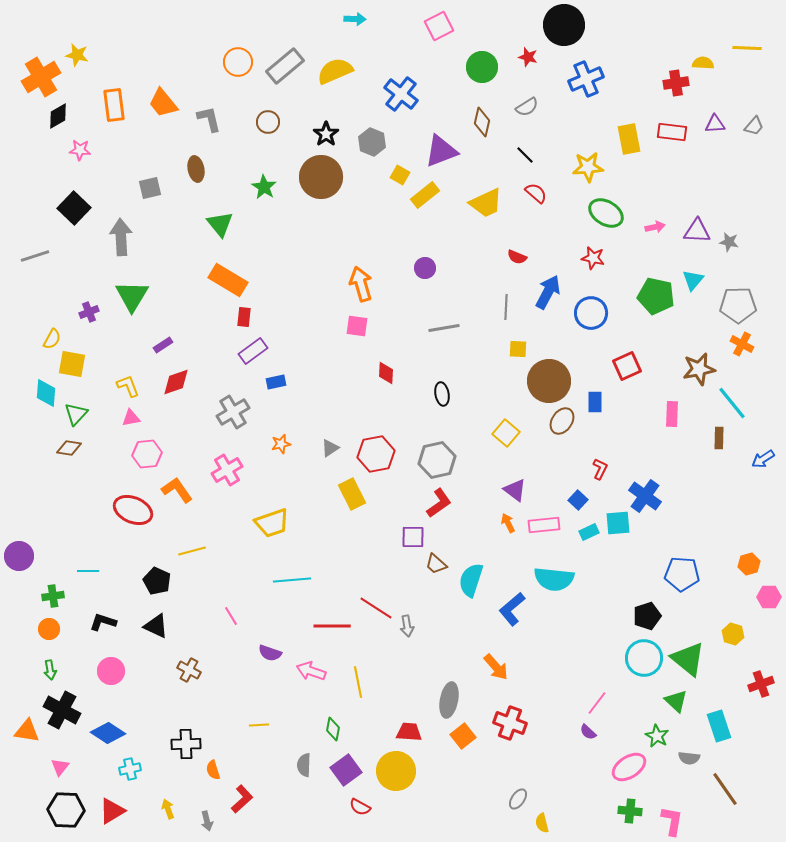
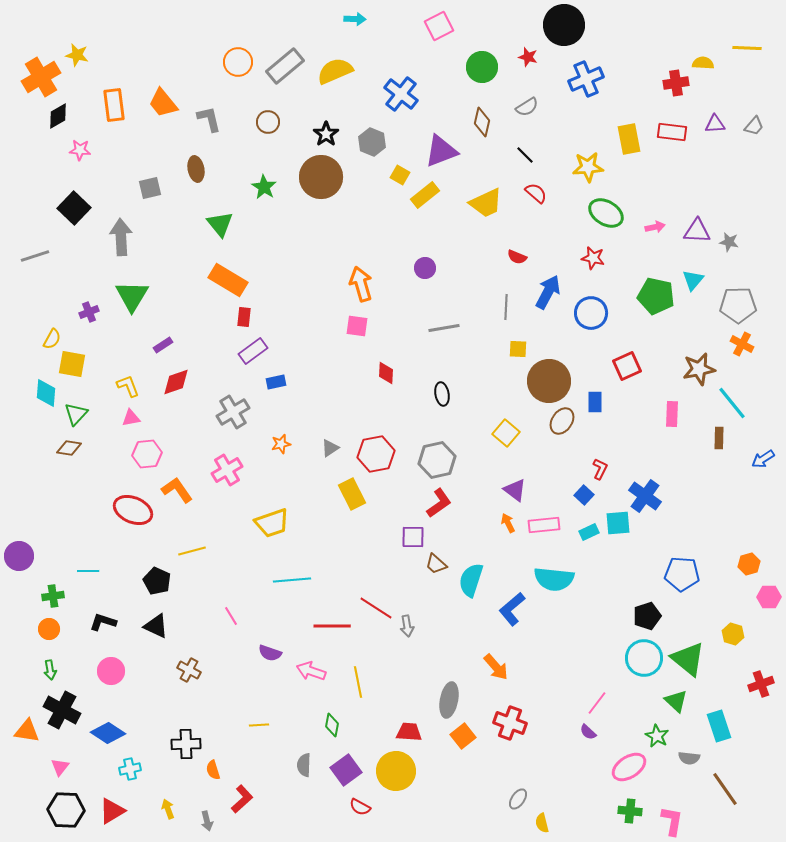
blue square at (578, 500): moved 6 px right, 5 px up
green diamond at (333, 729): moved 1 px left, 4 px up
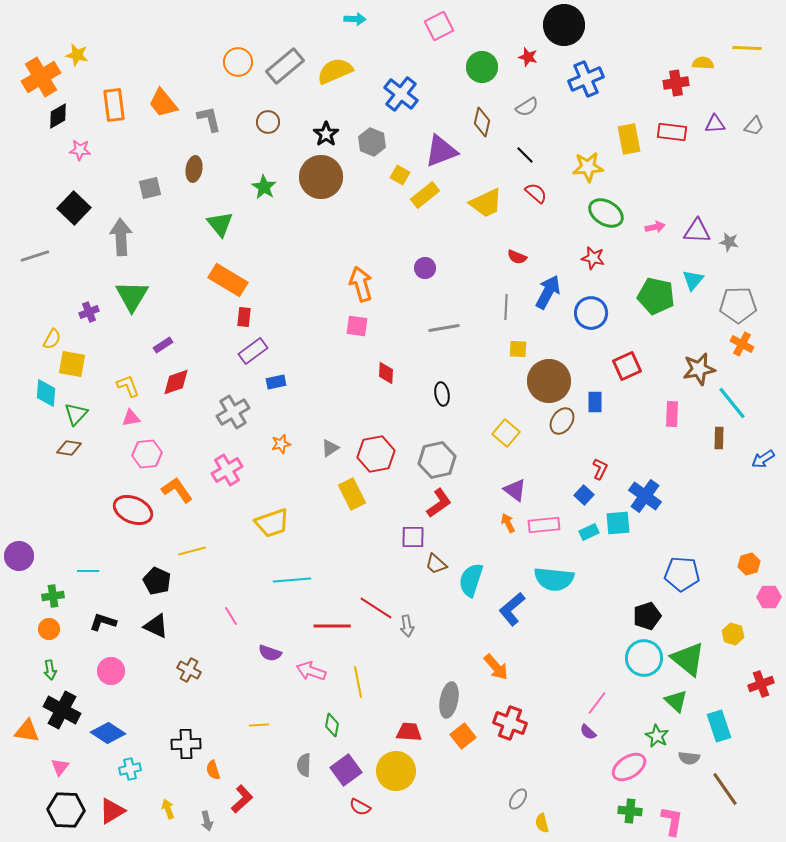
brown ellipse at (196, 169): moved 2 px left; rotated 20 degrees clockwise
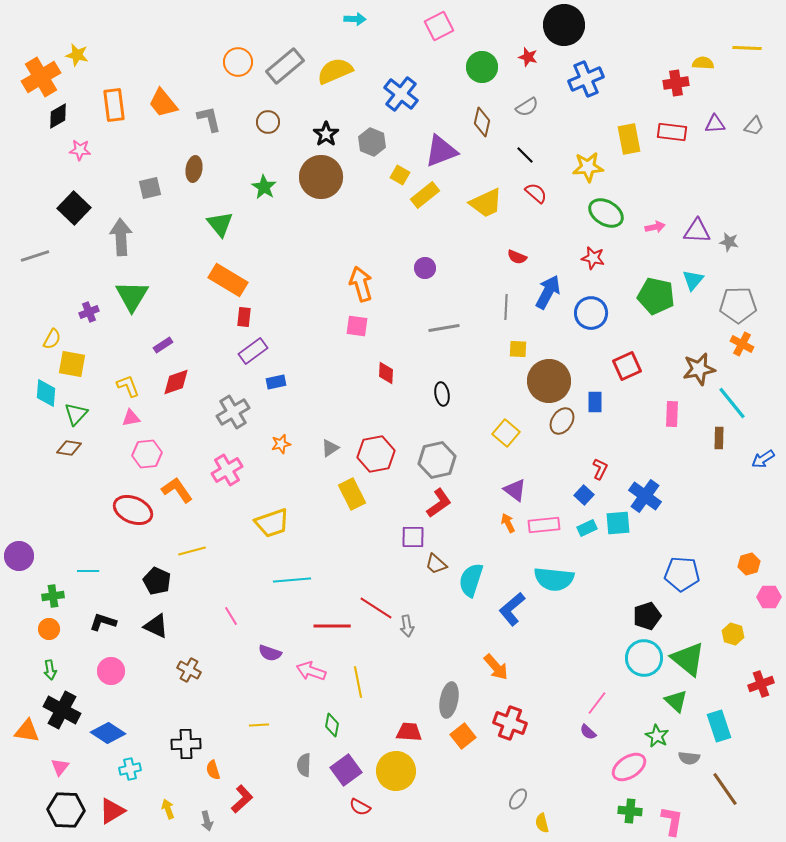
cyan rectangle at (589, 532): moved 2 px left, 4 px up
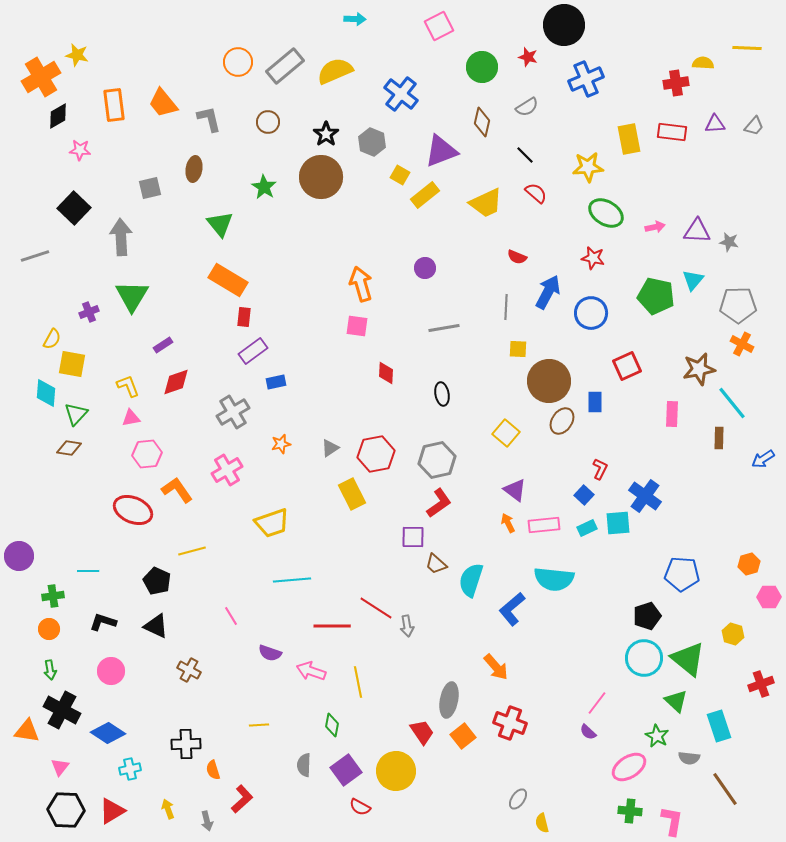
red trapezoid at (409, 732): moved 13 px right; rotated 52 degrees clockwise
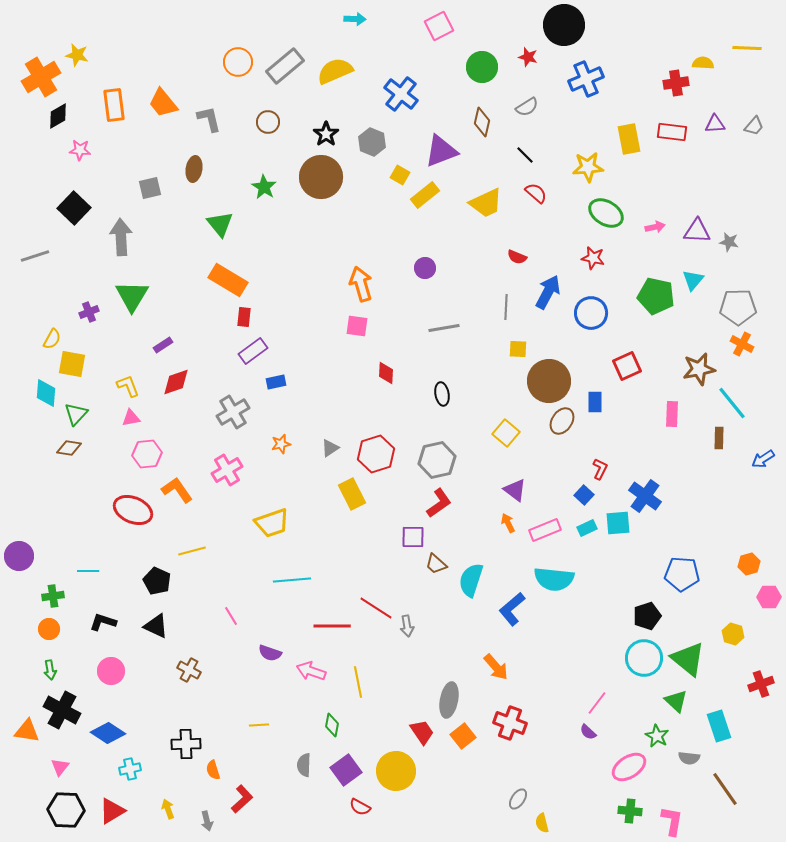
gray pentagon at (738, 305): moved 2 px down
red hexagon at (376, 454): rotated 6 degrees counterclockwise
pink rectangle at (544, 525): moved 1 px right, 5 px down; rotated 16 degrees counterclockwise
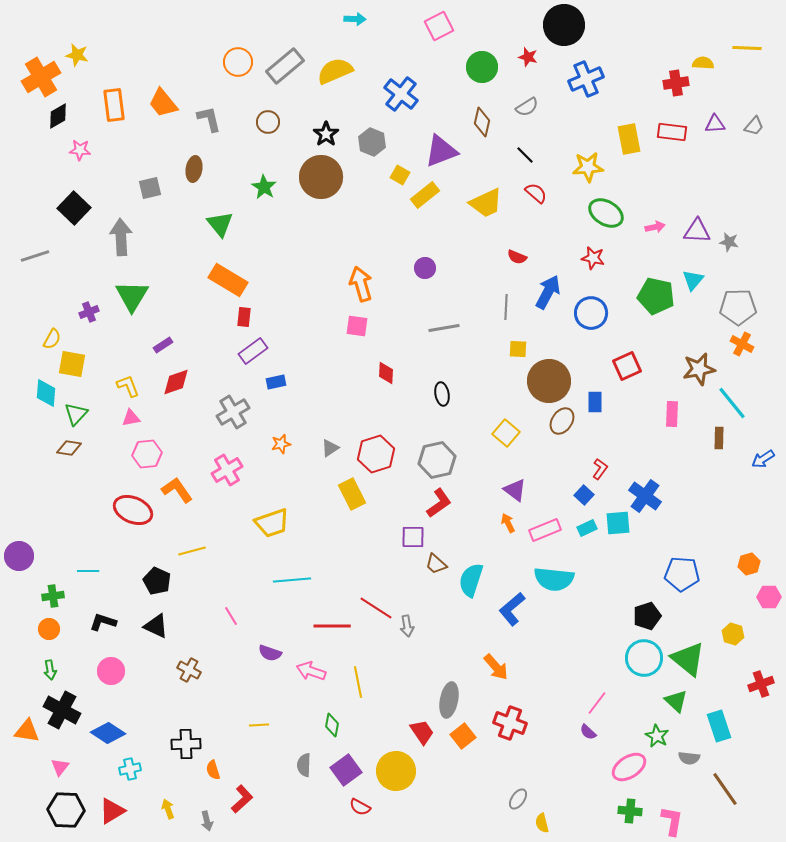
red L-shape at (600, 469): rotated 10 degrees clockwise
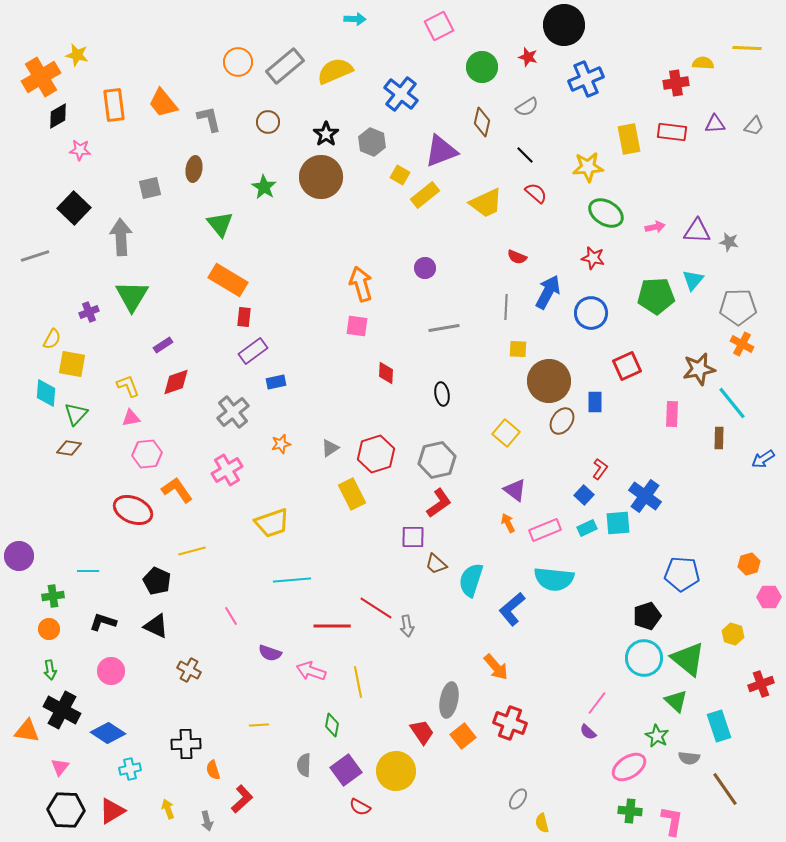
green pentagon at (656, 296): rotated 15 degrees counterclockwise
gray cross at (233, 412): rotated 8 degrees counterclockwise
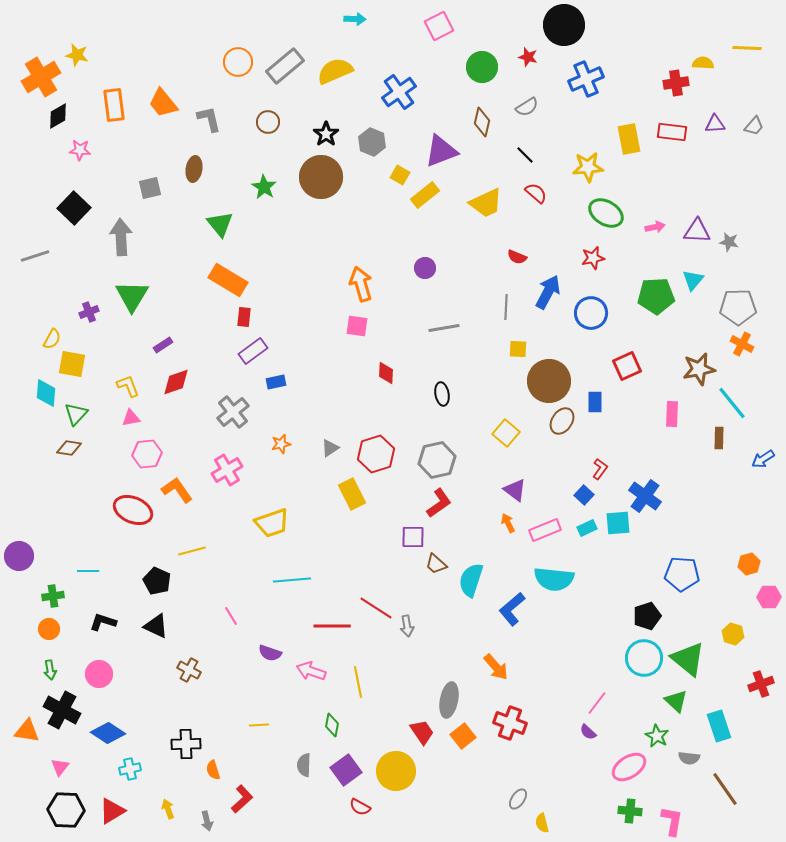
blue cross at (401, 94): moved 2 px left, 2 px up; rotated 16 degrees clockwise
red star at (593, 258): rotated 25 degrees counterclockwise
pink circle at (111, 671): moved 12 px left, 3 px down
